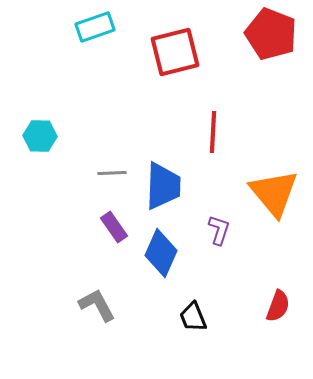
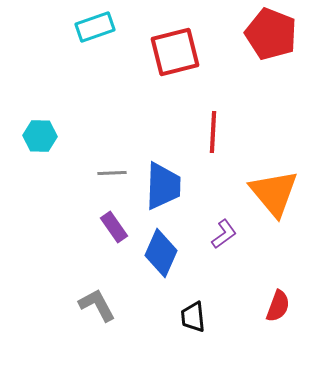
purple L-shape: moved 5 px right, 4 px down; rotated 36 degrees clockwise
black trapezoid: rotated 16 degrees clockwise
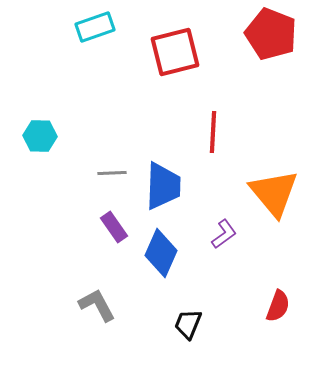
black trapezoid: moved 5 px left, 7 px down; rotated 28 degrees clockwise
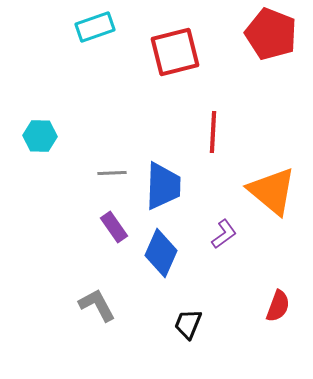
orange triangle: moved 2 px left, 2 px up; rotated 10 degrees counterclockwise
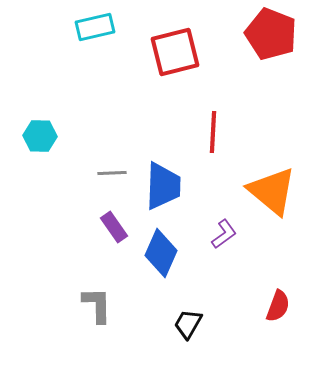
cyan rectangle: rotated 6 degrees clockwise
gray L-shape: rotated 27 degrees clockwise
black trapezoid: rotated 8 degrees clockwise
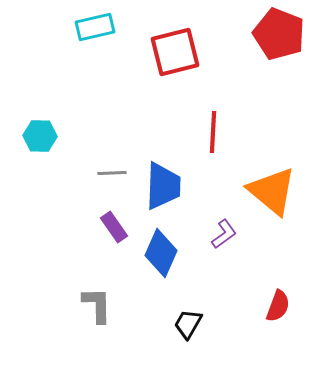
red pentagon: moved 8 px right
